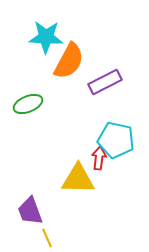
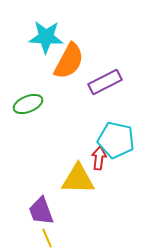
purple trapezoid: moved 11 px right
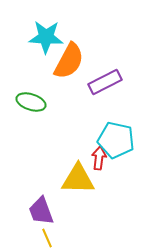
green ellipse: moved 3 px right, 2 px up; rotated 40 degrees clockwise
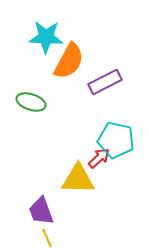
red arrow: rotated 40 degrees clockwise
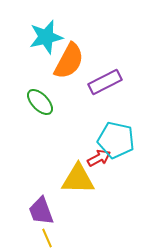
cyan star: rotated 16 degrees counterclockwise
green ellipse: moved 9 px right; rotated 28 degrees clockwise
red arrow: rotated 15 degrees clockwise
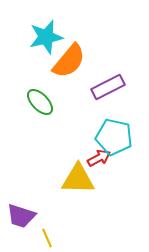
orange semicircle: rotated 12 degrees clockwise
purple rectangle: moved 3 px right, 5 px down
cyan pentagon: moved 2 px left, 3 px up
purple trapezoid: moved 20 px left, 5 px down; rotated 52 degrees counterclockwise
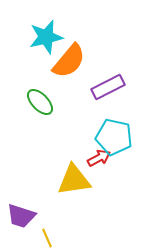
yellow triangle: moved 4 px left, 1 px down; rotated 9 degrees counterclockwise
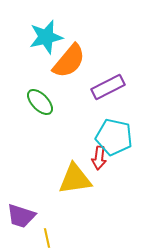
red arrow: rotated 125 degrees clockwise
yellow triangle: moved 1 px right, 1 px up
yellow line: rotated 12 degrees clockwise
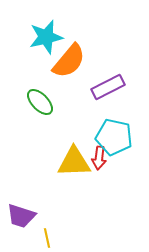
yellow triangle: moved 1 px left, 17 px up; rotated 6 degrees clockwise
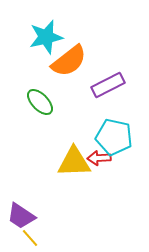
orange semicircle: rotated 12 degrees clockwise
purple rectangle: moved 2 px up
red arrow: rotated 80 degrees clockwise
purple trapezoid: rotated 16 degrees clockwise
yellow line: moved 17 px left; rotated 30 degrees counterclockwise
